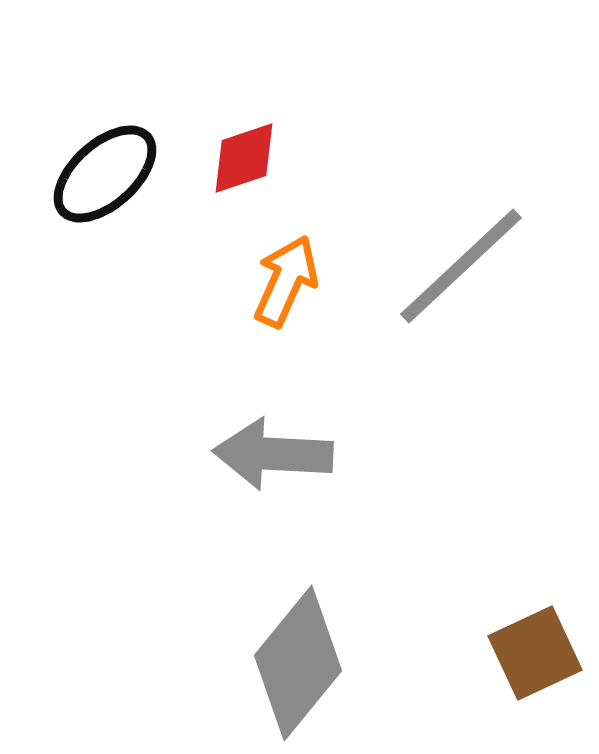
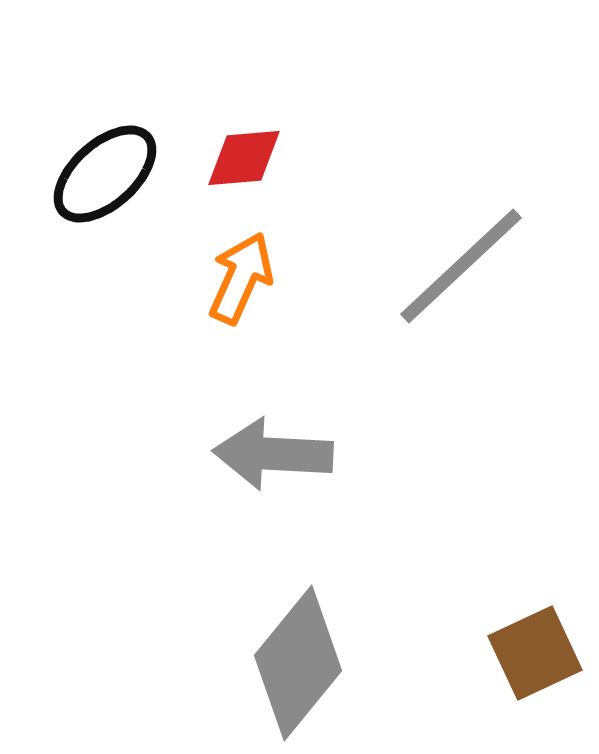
red diamond: rotated 14 degrees clockwise
orange arrow: moved 45 px left, 3 px up
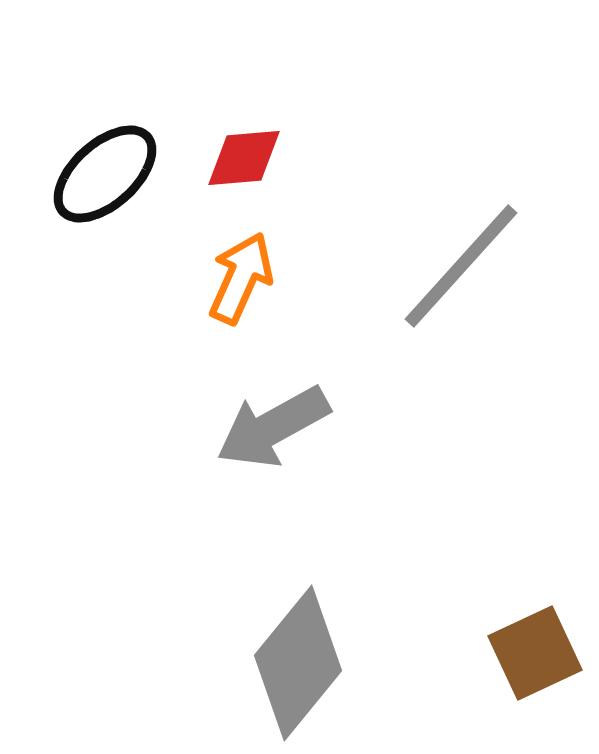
gray line: rotated 5 degrees counterclockwise
gray arrow: moved 27 px up; rotated 32 degrees counterclockwise
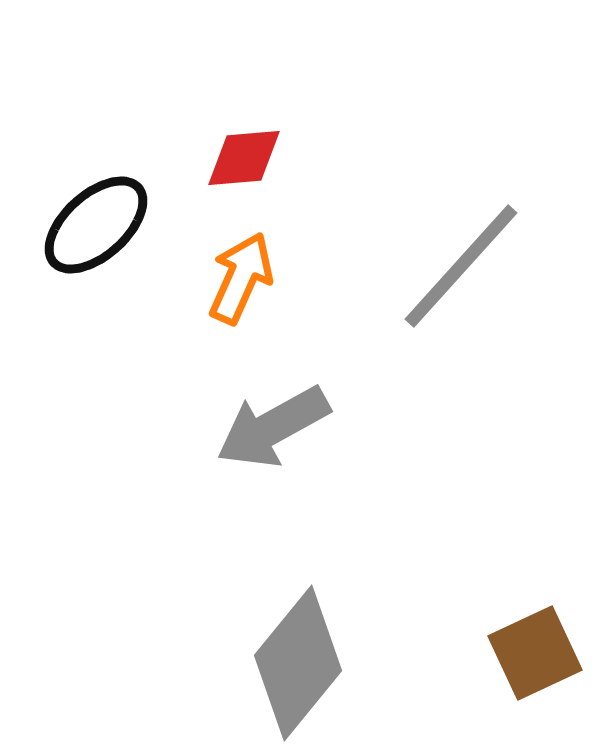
black ellipse: moved 9 px left, 51 px down
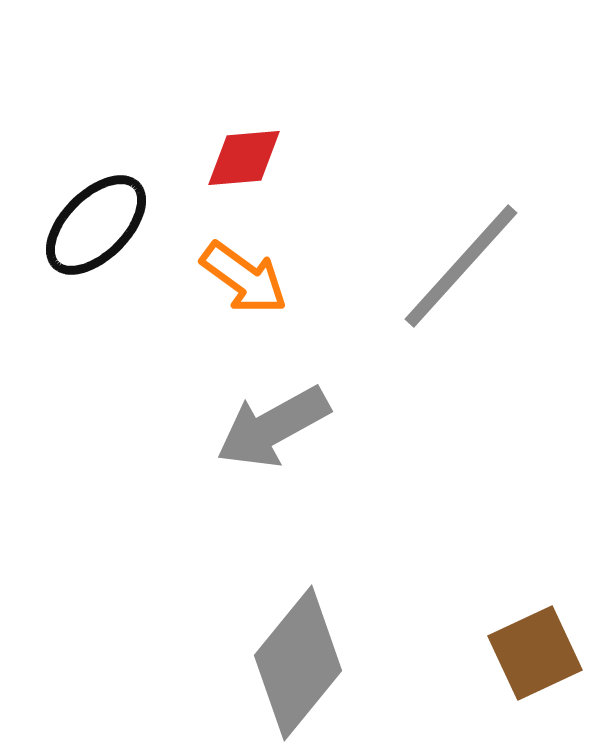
black ellipse: rotated 3 degrees counterclockwise
orange arrow: moved 3 px right; rotated 102 degrees clockwise
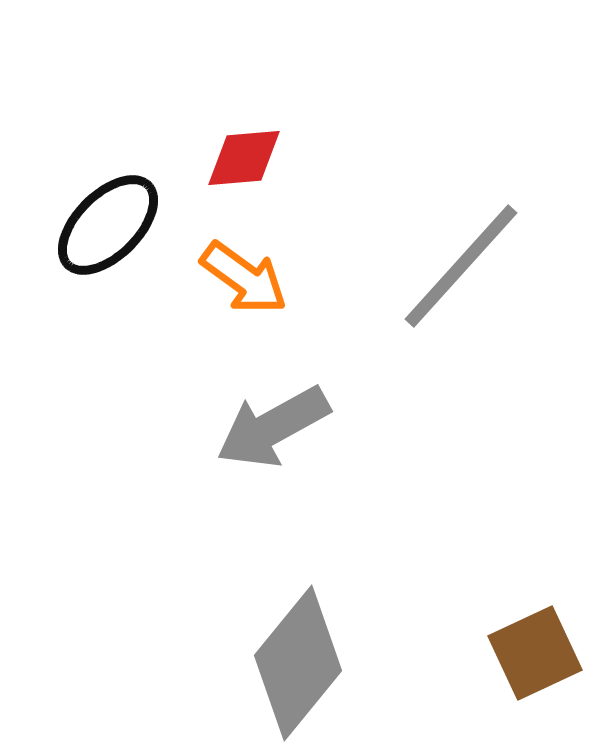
black ellipse: moved 12 px right
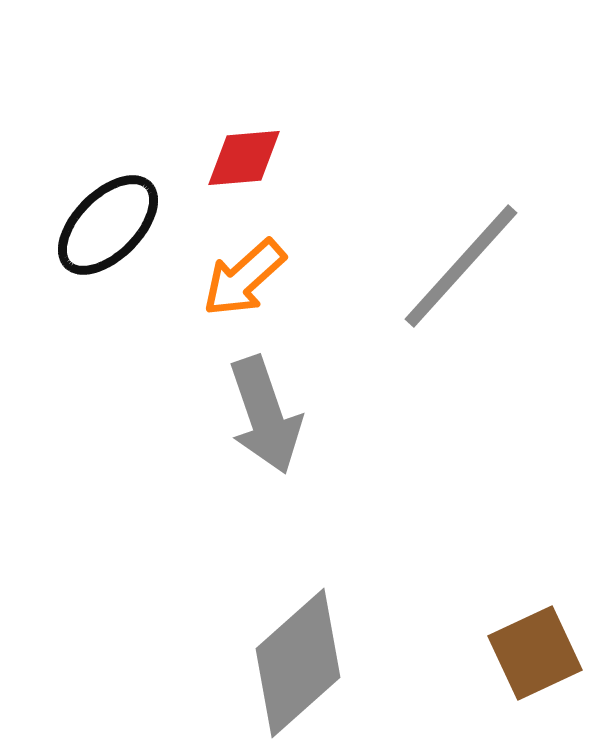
orange arrow: rotated 102 degrees clockwise
gray arrow: moved 8 px left, 12 px up; rotated 80 degrees counterclockwise
gray diamond: rotated 9 degrees clockwise
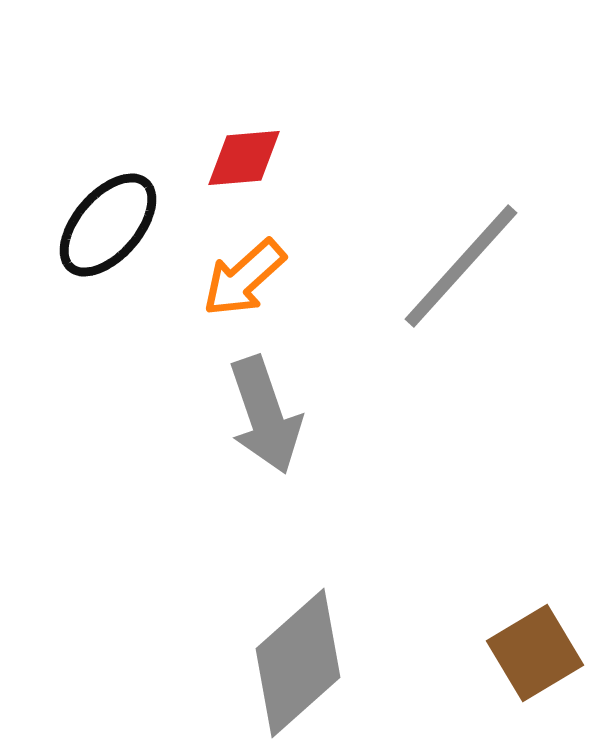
black ellipse: rotated 4 degrees counterclockwise
brown square: rotated 6 degrees counterclockwise
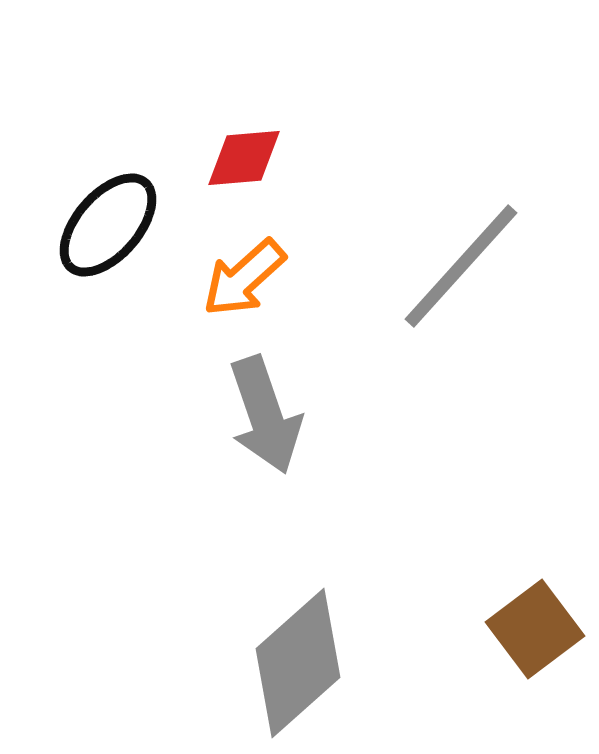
brown square: moved 24 px up; rotated 6 degrees counterclockwise
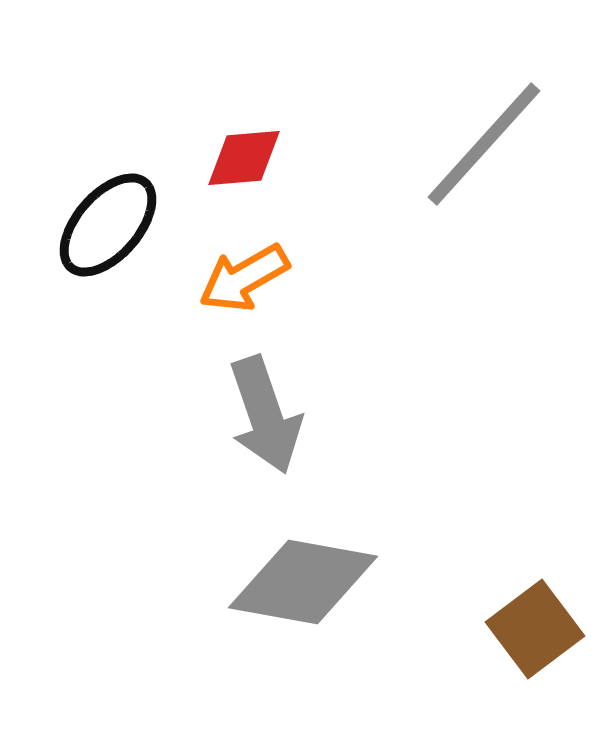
gray line: moved 23 px right, 122 px up
orange arrow: rotated 12 degrees clockwise
gray diamond: moved 5 px right, 81 px up; rotated 52 degrees clockwise
